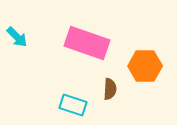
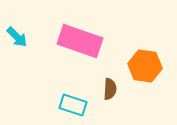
pink rectangle: moved 7 px left, 2 px up
orange hexagon: rotated 8 degrees clockwise
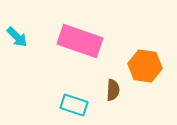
brown semicircle: moved 3 px right, 1 px down
cyan rectangle: moved 1 px right
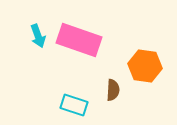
cyan arrow: moved 21 px right, 1 px up; rotated 25 degrees clockwise
pink rectangle: moved 1 px left, 1 px up
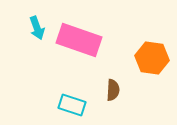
cyan arrow: moved 1 px left, 8 px up
orange hexagon: moved 7 px right, 8 px up
cyan rectangle: moved 2 px left
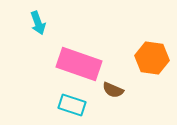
cyan arrow: moved 1 px right, 5 px up
pink rectangle: moved 24 px down
brown semicircle: rotated 110 degrees clockwise
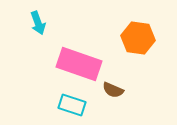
orange hexagon: moved 14 px left, 20 px up
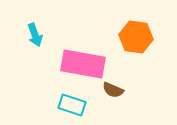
cyan arrow: moved 3 px left, 12 px down
orange hexagon: moved 2 px left, 1 px up
pink rectangle: moved 4 px right; rotated 9 degrees counterclockwise
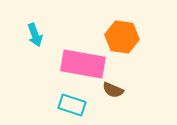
orange hexagon: moved 14 px left
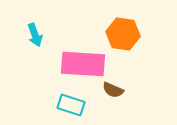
orange hexagon: moved 1 px right, 3 px up
pink rectangle: rotated 6 degrees counterclockwise
cyan rectangle: moved 1 px left
